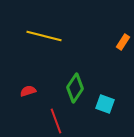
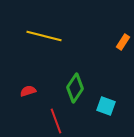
cyan square: moved 1 px right, 2 px down
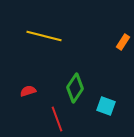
red line: moved 1 px right, 2 px up
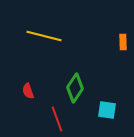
orange rectangle: rotated 35 degrees counterclockwise
red semicircle: rotated 91 degrees counterclockwise
cyan square: moved 1 px right, 4 px down; rotated 12 degrees counterclockwise
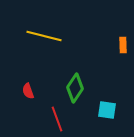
orange rectangle: moved 3 px down
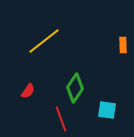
yellow line: moved 5 px down; rotated 52 degrees counterclockwise
red semicircle: rotated 126 degrees counterclockwise
red line: moved 4 px right
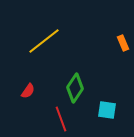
orange rectangle: moved 2 px up; rotated 21 degrees counterclockwise
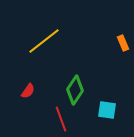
green diamond: moved 2 px down
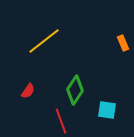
red line: moved 2 px down
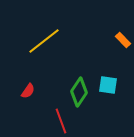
orange rectangle: moved 3 px up; rotated 21 degrees counterclockwise
green diamond: moved 4 px right, 2 px down
cyan square: moved 1 px right, 25 px up
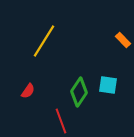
yellow line: rotated 20 degrees counterclockwise
